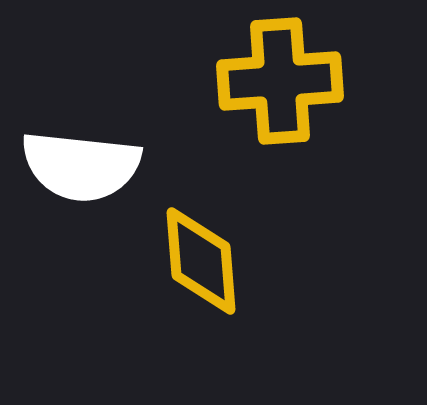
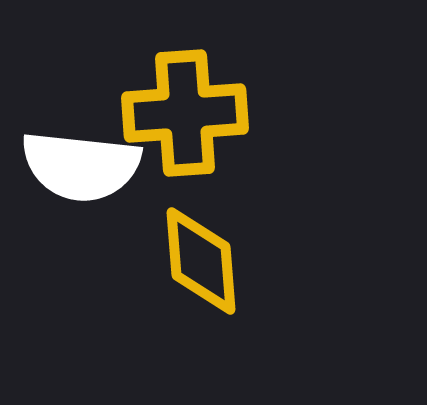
yellow cross: moved 95 px left, 32 px down
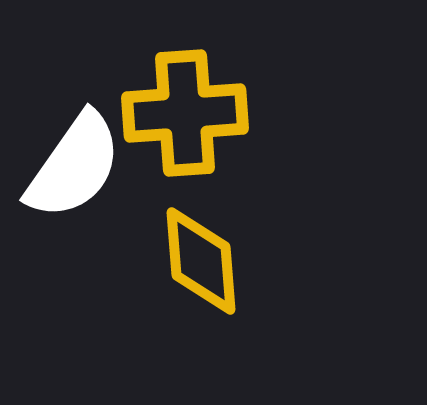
white semicircle: moved 7 px left; rotated 61 degrees counterclockwise
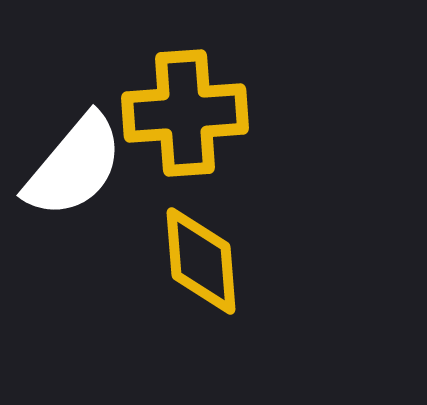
white semicircle: rotated 5 degrees clockwise
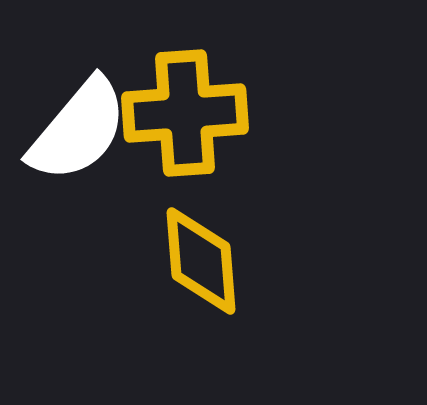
white semicircle: moved 4 px right, 36 px up
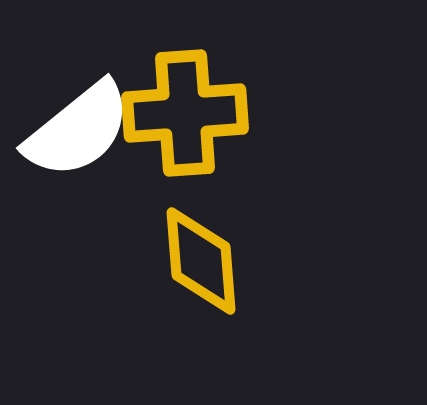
white semicircle: rotated 11 degrees clockwise
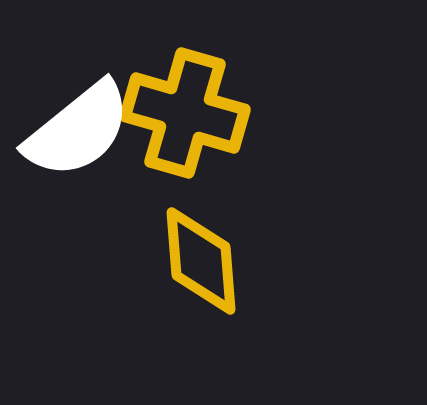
yellow cross: rotated 20 degrees clockwise
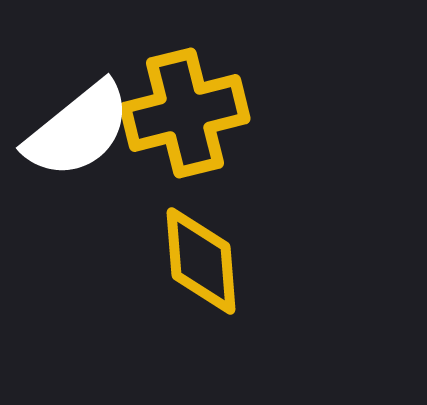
yellow cross: rotated 30 degrees counterclockwise
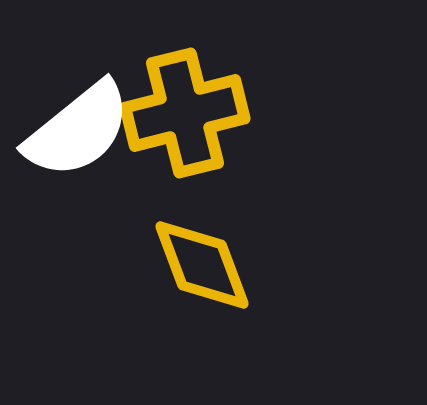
yellow diamond: moved 1 px right, 4 px down; rotated 16 degrees counterclockwise
